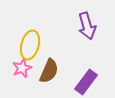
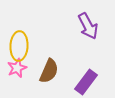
purple arrow: moved 1 px right; rotated 12 degrees counterclockwise
yellow ellipse: moved 11 px left, 1 px down; rotated 12 degrees counterclockwise
pink star: moved 5 px left
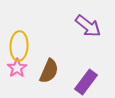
purple arrow: rotated 24 degrees counterclockwise
pink star: rotated 12 degrees counterclockwise
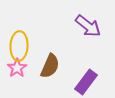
brown semicircle: moved 1 px right, 5 px up
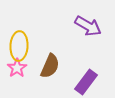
purple arrow: rotated 8 degrees counterclockwise
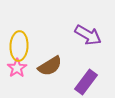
purple arrow: moved 9 px down
brown semicircle: rotated 35 degrees clockwise
